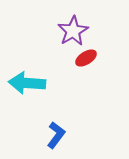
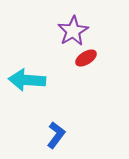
cyan arrow: moved 3 px up
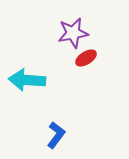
purple star: moved 2 px down; rotated 20 degrees clockwise
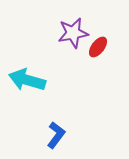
red ellipse: moved 12 px right, 11 px up; rotated 20 degrees counterclockwise
cyan arrow: rotated 12 degrees clockwise
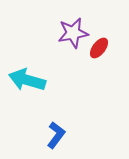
red ellipse: moved 1 px right, 1 px down
